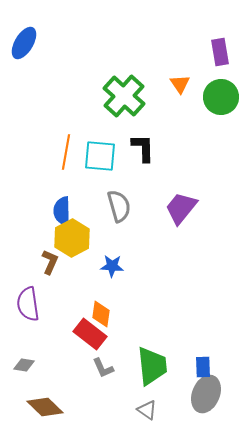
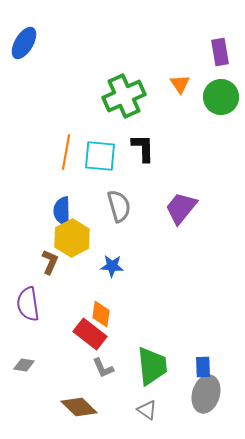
green cross: rotated 24 degrees clockwise
gray ellipse: rotated 6 degrees counterclockwise
brown diamond: moved 34 px right
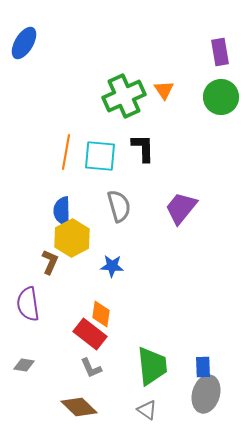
orange triangle: moved 16 px left, 6 px down
gray L-shape: moved 12 px left
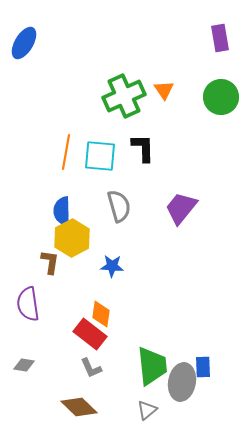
purple rectangle: moved 14 px up
brown L-shape: rotated 15 degrees counterclockwise
gray ellipse: moved 24 px left, 12 px up; rotated 6 degrees counterclockwise
gray triangle: rotated 45 degrees clockwise
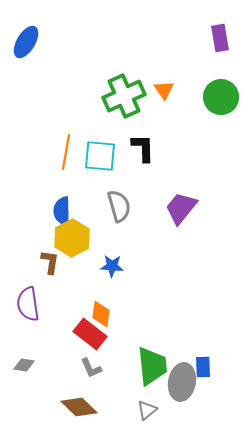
blue ellipse: moved 2 px right, 1 px up
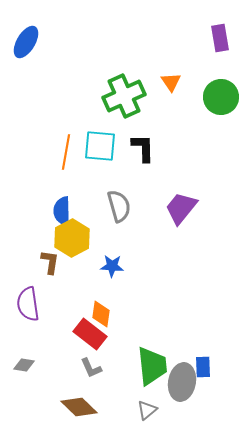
orange triangle: moved 7 px right, 8 px up
cyan square: moved 10 px up
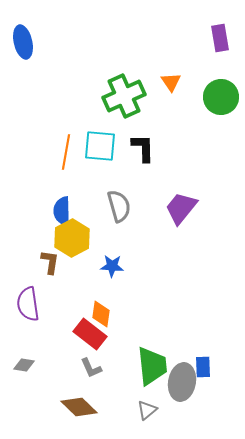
blue ellipse: moved 3 px left; rotated 44 degrees counterclockwise
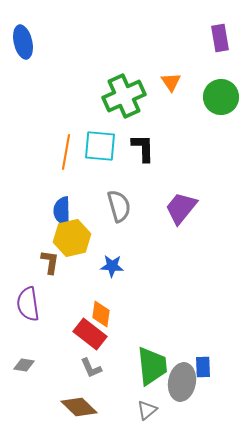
yellow hexagon: rotated 15 degrees clockwise
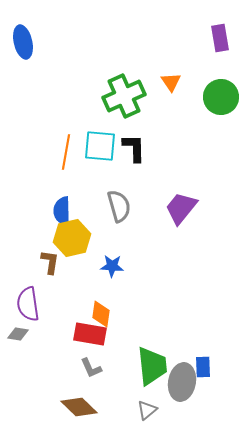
black L-shape: moved 9 px left
red rectangle: rotated 28 degrees counterclockwise
gray diamond: moved 6 px left, 31 px up
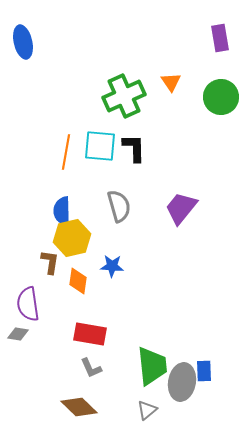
orange diamond: moved 23 px left, 33 px up
blue rectangle: moved 1 px right, 4 px down
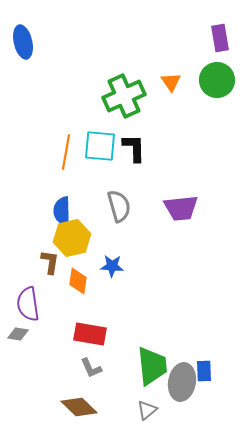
green circle: moved 4 px left, 17 px up
purple trapezoid: rotated 135 degrees counterclockwise
